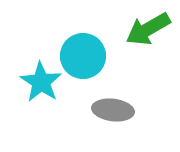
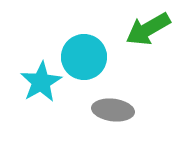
cyan circle: moved 1 px right, 1 px down
cyan star: rotated 9 degrees clockwise
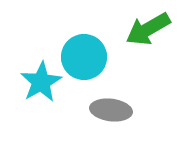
gray ellipse: moved 2 px left
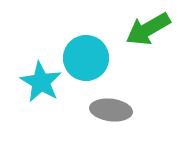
cyan circle: moved 2 px right, 1 px down
cyan star: rotated 12 degrees counterclockwise
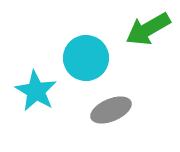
cyan star: moved 5 px left, 9 px down
gray ellipse: rotated 30 degrees counterclockwise
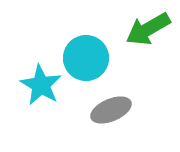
cyan star: moved 5 px right, 6 px up
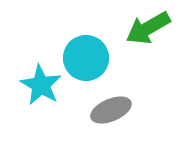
green arrow: moved 1 px up
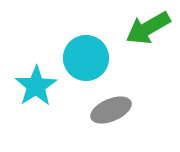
cyan star: moved 5 px left, 1 px down; rotated 9 degrees clockwise
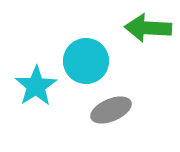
green arrow: rotated 33 degrees clockwise
cyan circle: moved 3 px down
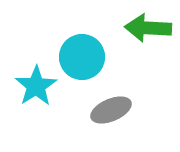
cyan circle: moved 4 px left, 4 px up
